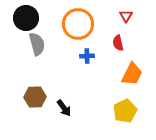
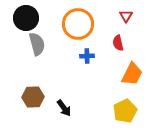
brown hexagon: moved 2 px left
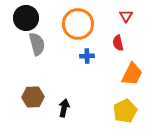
black arrow: rotated 132 degrees counterclockwise
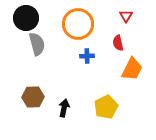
orange trapezoid: moved 5 px up
yellow pentagon: moved 19 px left, 4 px up
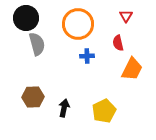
yellow pentagon: moved 2 px left, 4 px down
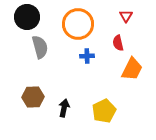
black circle: moved 1 px right, 1 px up
gray semicircle: moved 3 px right, 3 px down
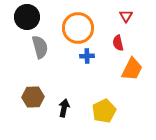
orange circle: moved 4 px down
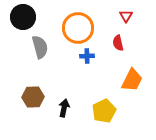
black circle: moved 4 px left
orange trapezoid: moved 11 px down
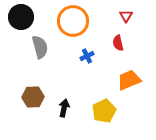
black circle: moved 2 px left
orange circle: moved 5 px left, 7 px up
blue cross: rotated 24 degrees counterclockwise
orange trapezoid: moved 3 px left; rotated 140 degrees counterclockwise
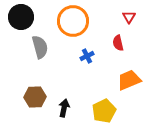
red triangle: moved 3 px right, 1 px down
brown hexagon: moved 2 px right
